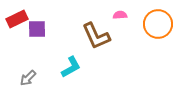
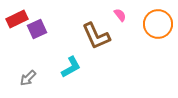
pink semicircle: rotated 56 degrees clockwise
purple square: rotated 24 degrees counterclockwise
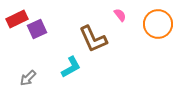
brown L-shape: moved 3 px left, 3 px down
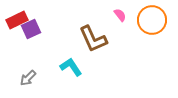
red rectangle: moved 1 px down
orange circle: moved 6 px left, 4 px up
purple square: moved 6 px left
cyan L-shape: rotated 95 degrees counterclockwise
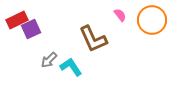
gray arrow: moved 21 px right, 18 px up
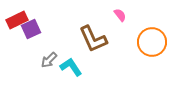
orange circle: moved 22 px down
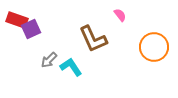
red rectangle: rotated 45 degrees clockwise
orange circle: moved 2 px right, 5 px down
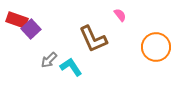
purple square: rotated 18 degrees counterclockwise
orange circle: moved 2 px right
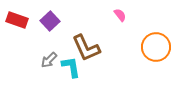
purple square: moved 19 px right, 8 px up
brown L-shape: moved 7 px left, 9 px down
cyan L-shape: rotated 25 degrees clockwise
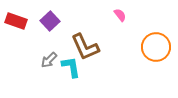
red rectangle: moved 1 px left, 1 px down
brown L-shape: moved 1 px left, 1 px up
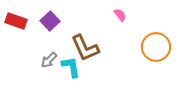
brown L-shape: moved 1 px down
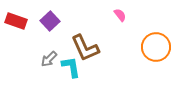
gray arrow: moved 1 px up
